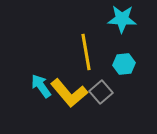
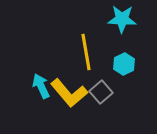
cyan hexagon: rotated 20 degrees counterclockwise
cyan arrow: rotated 10 degrees clockwise
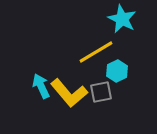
cyan star: rotated 24 degrees clockwise
yellow line: moved 10 px right; rotated 69 degrees clockwise
cyan hexagon: moved 7 px left, 7 px down
gray square: rotated 30 degrees clockwise
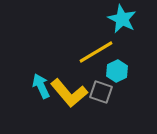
gray square: rotated 30 degrees clockwise
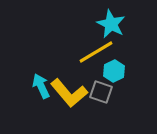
cyan star: moved 11 px left, 5 px down
cyan hexagon: moved 3 px left
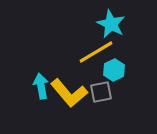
cyan hexagon: moved 1 px up
cyan arrow: rotated 15 degrees clockwise
gray square: rotated 30 degrees counterclockwise
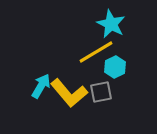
cyan hexagon: moved 1 px right, 3 px up
cyan arrow: rotated 40 degrees clockwise
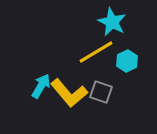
cyan star: moved 1 px right, 2 px up
cyan hexagon: moved 12 px right, 6 px up
gray square: rotated 30 degrees clockwise
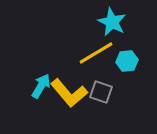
yellow line: moved 1 px down
cyan hexagon: rotated 20 degrees clockwise
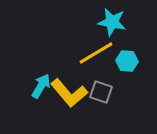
cyan star: rotated 16 degrees counterclockwise
cyan hexagon: rotated 10 degrees clockwise
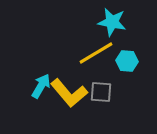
gray square: rotated 15 degrees counterclockwise
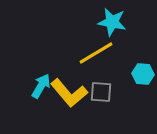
cyan hexagon: moved 16 px right, 13 px down
